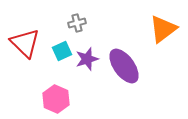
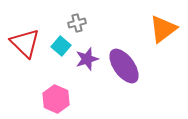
cyan square: moved 1 px left, 5 px up; rotated 24 degrees counterclockwise
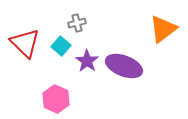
purple star: moved 2 px down; rotated 20 degrees counterclockwise
purple ellipse: rotated 33 degrees counterclockwise
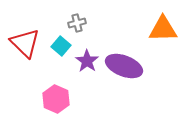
orange triangle: rotated 36 degrees clockwise
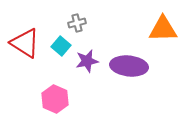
red triangle: rotated 12 degrees counterclockwise
purple star: rotated 25 degrees clockwise
purple ellipse: moved 5 px right; rotated 15 degrees counterclockwise
pink hexagon: moved 1 px left
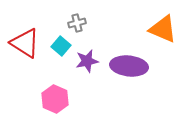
orange triangle: rotated 24 degrees clockwise
